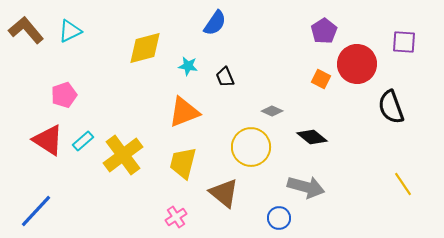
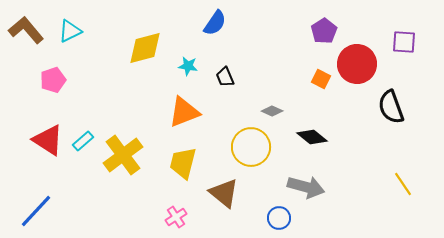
pink pentagon: moved 11 px left, 15 px up
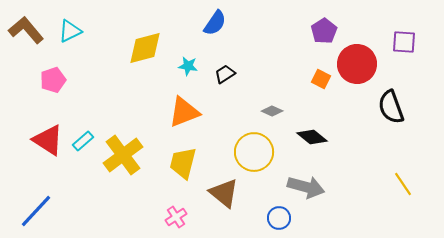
black trapezoid: moved 3 px up; rotated 80 degrees clockwise
yellow circle: moved 3 px right, 5 px down
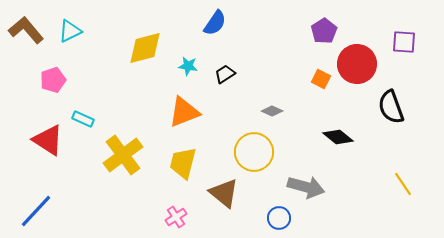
black diamond: moved 26 px right
cyan rectangle: moved 22 px up; rotated 65 degrees clockwise
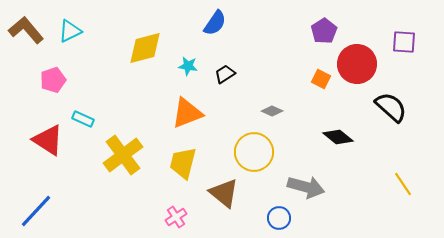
black semicircle: rotated 152 degrees clockwise
orange triangle: moved 3 px right, 1 px down
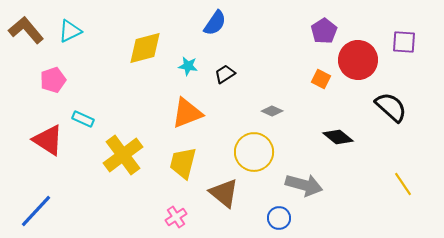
red circle: moved 1 px right, 4 px up
gray arrow: moved 2 px left, 2 px up
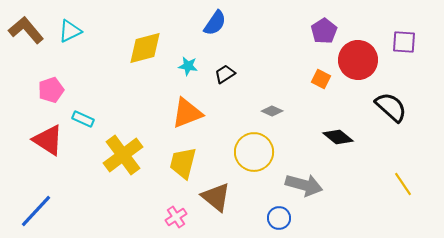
pink pentagon: moved 2 px left, 10 px down
brown triangle: moved 8 px left, 4 px down
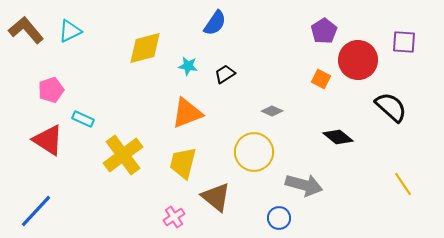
pink cross: moved 2 px left
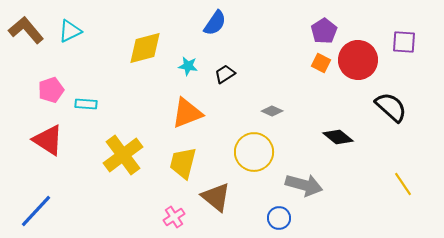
orange square: moved 16 px up
cyan rectangle: moved 3 px right, 15 px up; rotated 20 degrees counterclockwise
